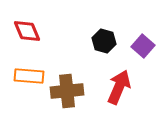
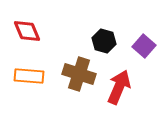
purple square: moved 1 px right
brown cross: moved 12 px right, 17 px up; rotated 24 degrees clockwise
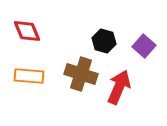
brown cross: moved 2 px right
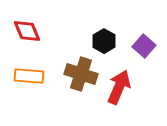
black hexagon: rotated 15 degrees clockwise
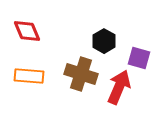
purple square: moved 5 px left, 12 px down; rotated 25 degrees counterclockwise
